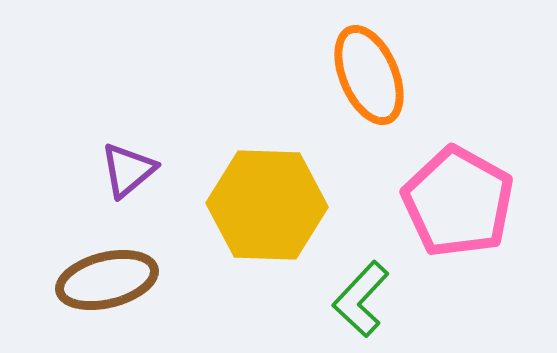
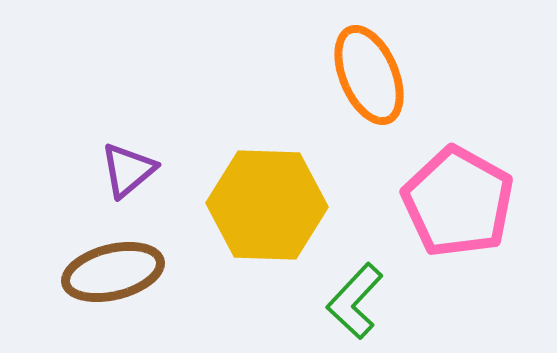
brown ellipse: moved 6 px right, 8 px up
green L-shape: moved 6 px left, 2 px down
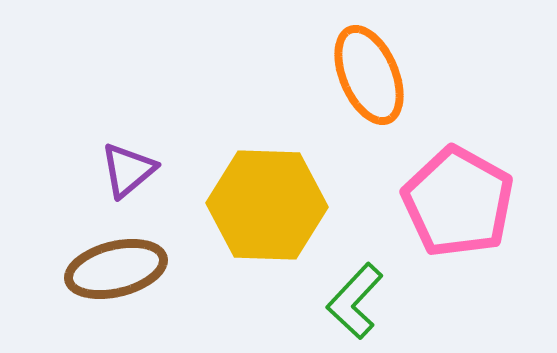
brown ellipse: moved 3 px right, 3 px up
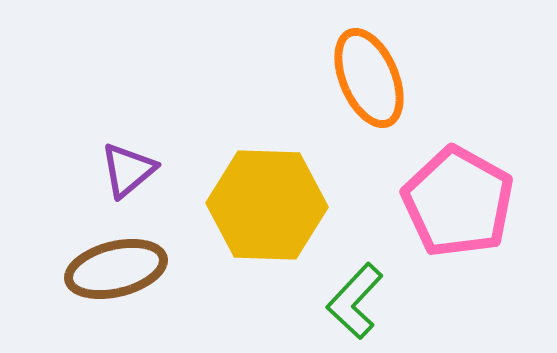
orange ellipse: moved 3 px down
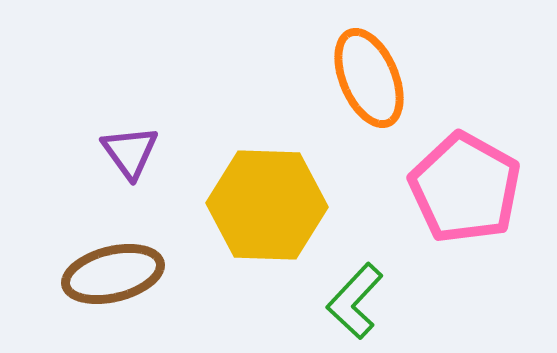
purple triangle: moved 2 px right, 18 px up; rotated 26 degrees counterclockwise
pink pentagon: moved 7 px right, 14 px up
brown ellipse: moved 3 px left, 5 px down
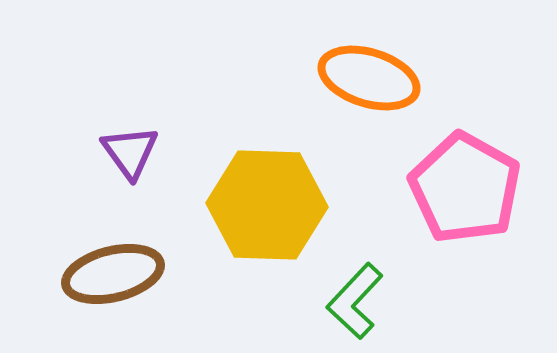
orange ellipse: rotated 50 degrees counterclockwise
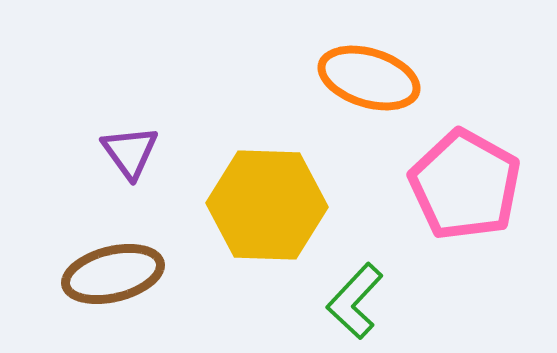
pink pentagon: moved 3 px up
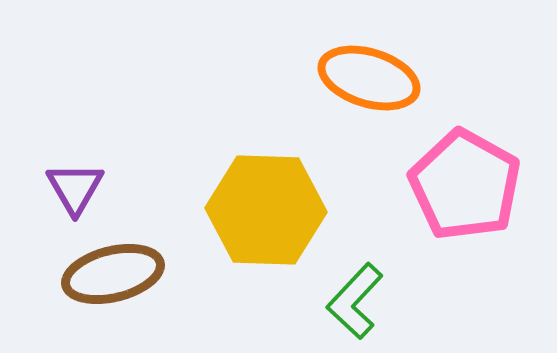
purple triangle: moved 55 px left, 36 px down; rotated 6 degrees clockwise
yellow hexagon: moved 1 px left, 5 px down
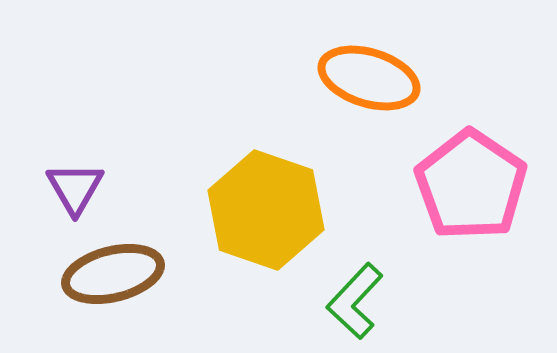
pink pentagon: moved 6 px right; rotated 5 degrees clockwise
yellow hexagon: rotated 17 degrees clockwise
